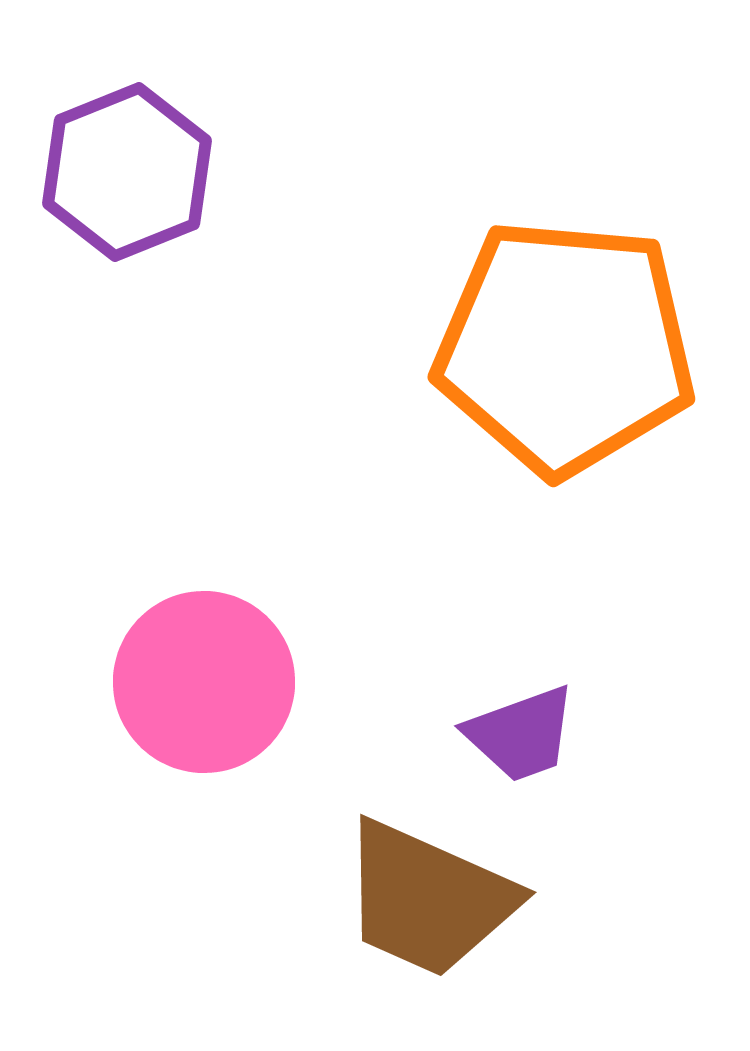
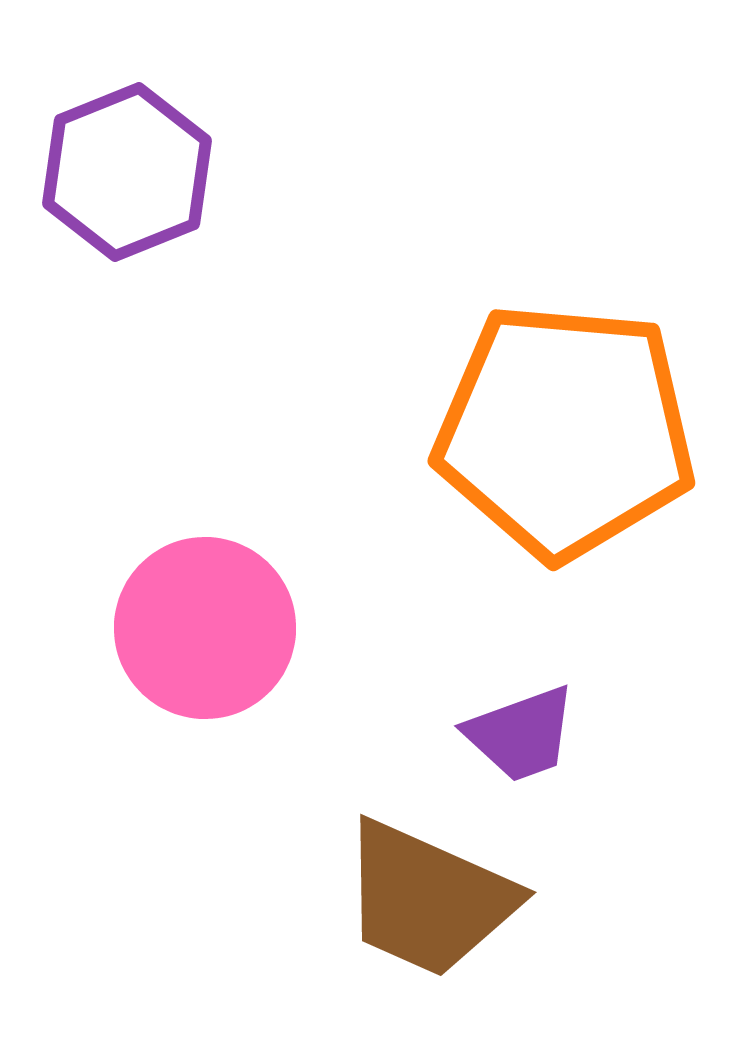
orange pentagon: moved 84 px down
pink circle: moved 1 px right, 54 px up
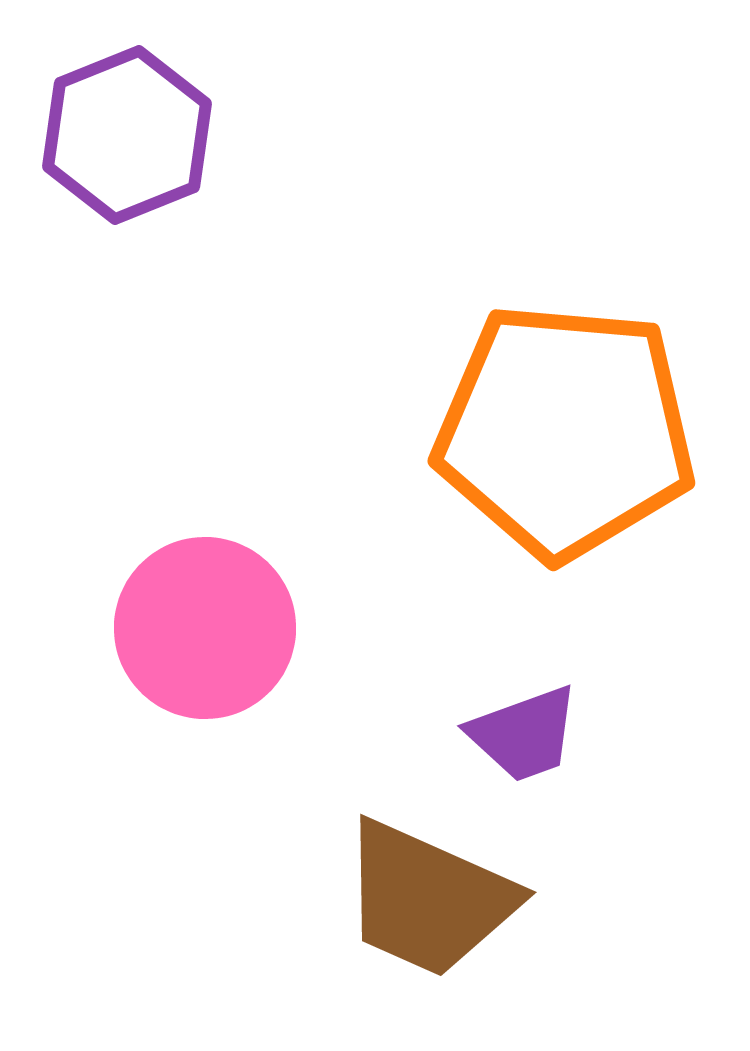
purple hexagon: moved 37 px up
purple trapezoid: moved 3 px right
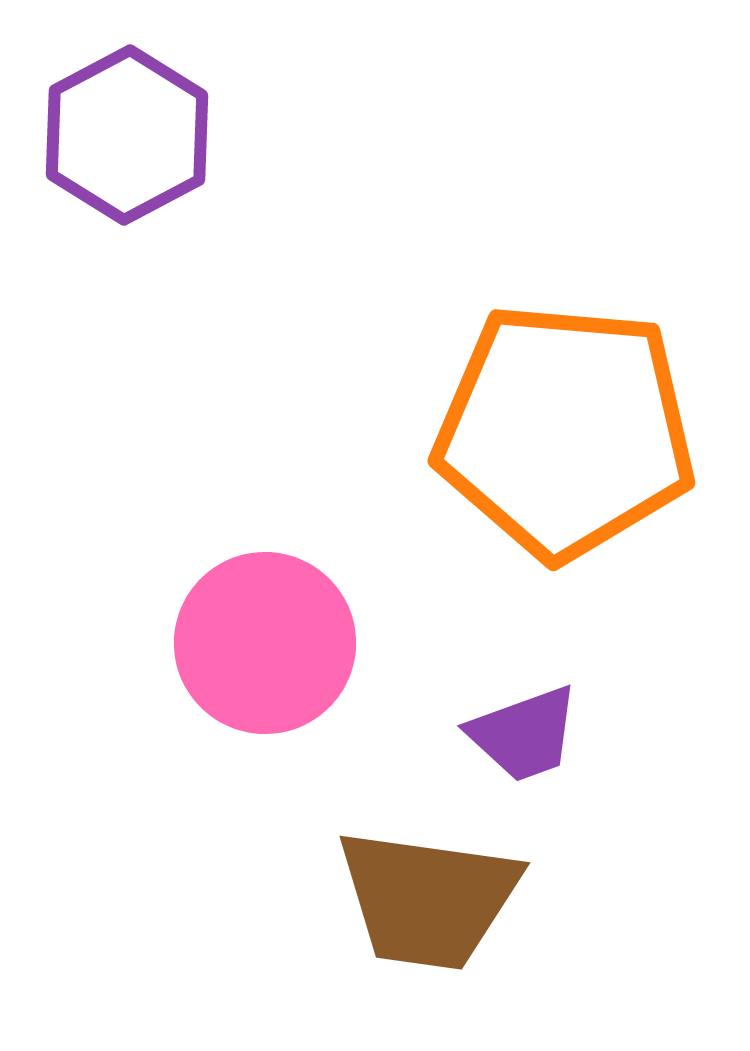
purple hexagon: rotated 6 degrees counterclockwise
pink circle: moved 60 px right, 15 px down
brown trapezoid: rotated 16 degrees counterclockwise
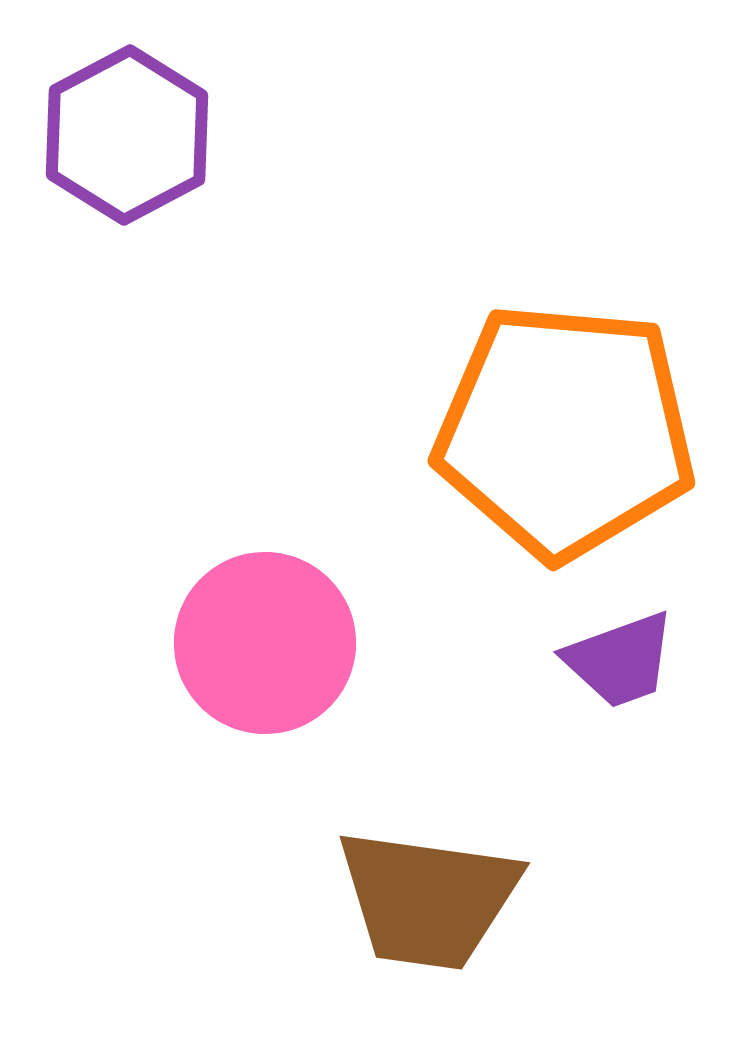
purple trapezoid: moved 96 px right, 74 px up
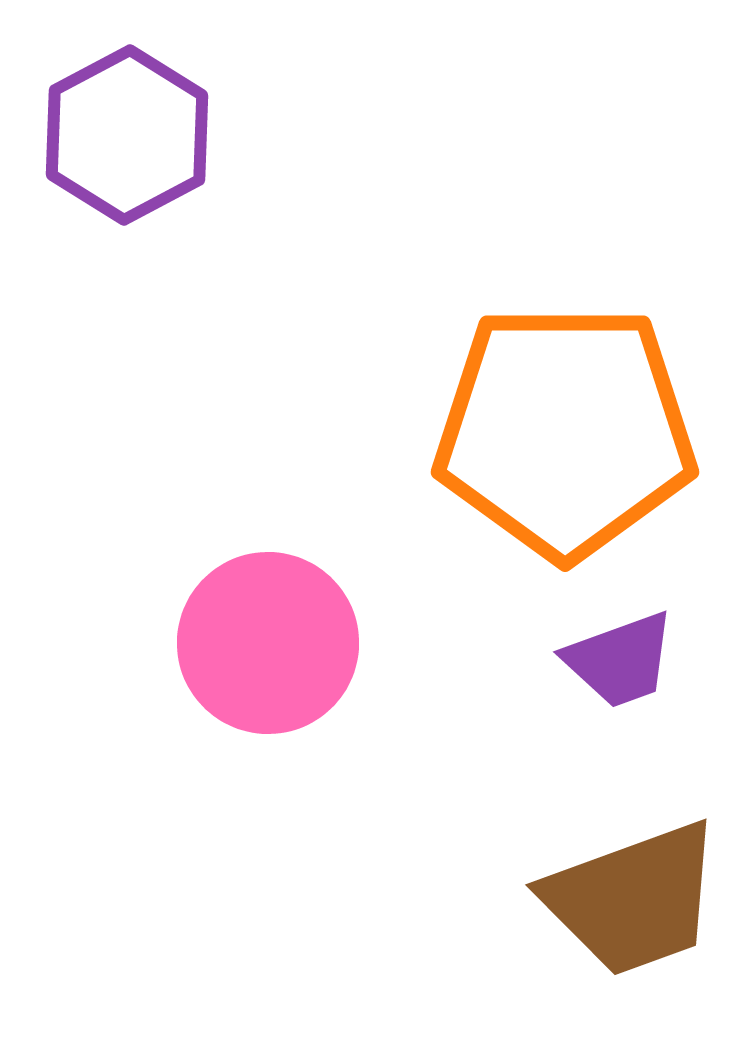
orange pentagon: rotated 5 degrees counterclockwise
pink circle: moved 3 px right
brown trapezoid: moved 205 px right; rotated 28 degrees counterclockwise
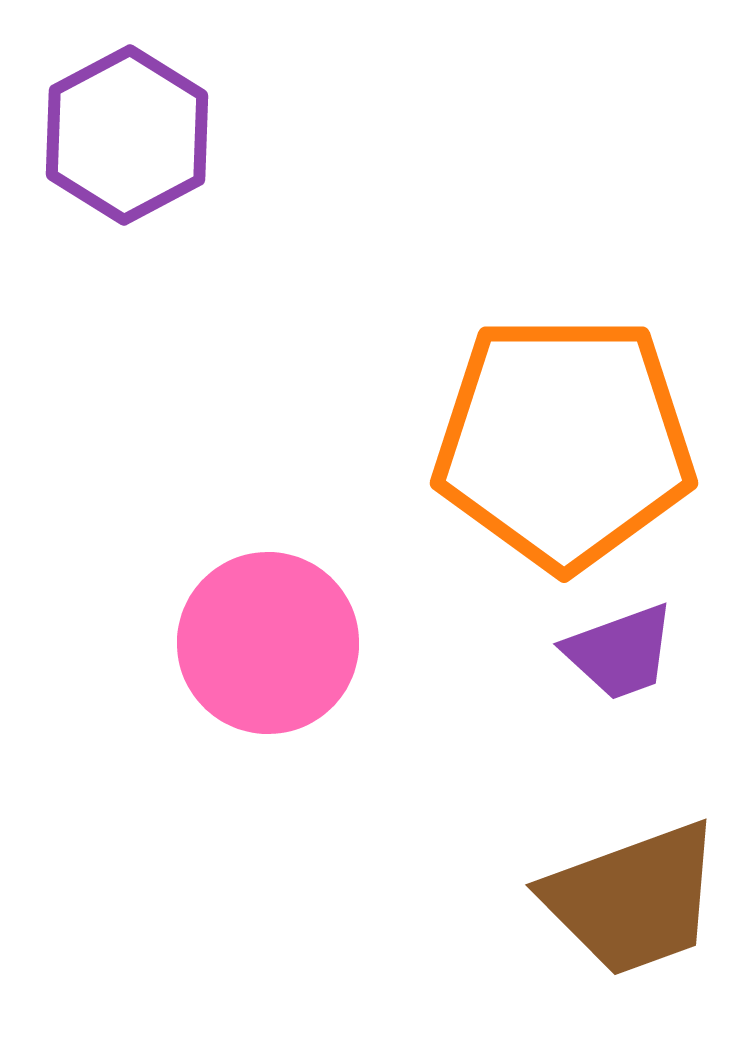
orange pentagon: moved 1 px left, 11 px down
purple trapezoid: moved 8 px up
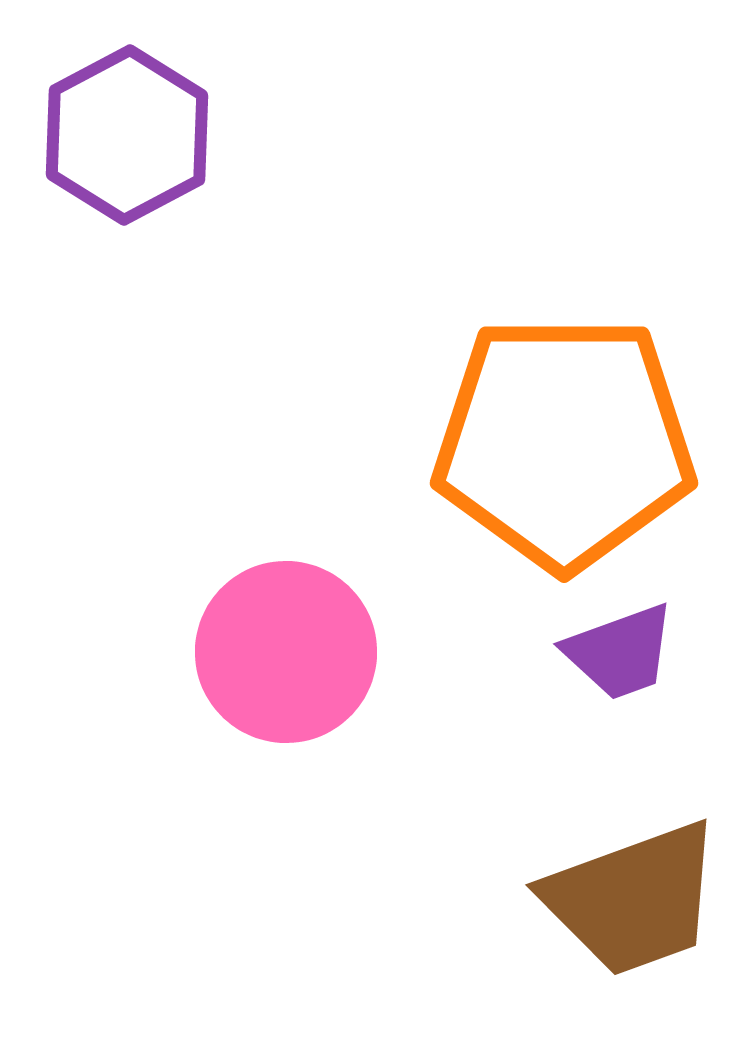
pink circle: moved 18 px right, 9 px down
